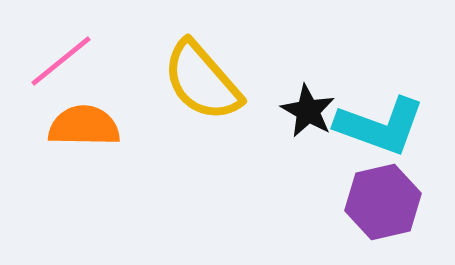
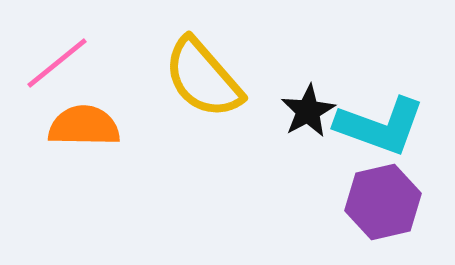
pink line: moved 4 px left, 2 px down
yellow semicircle: moved 1 px right, 3 px up
black star: rotated 14 degrees clockwise
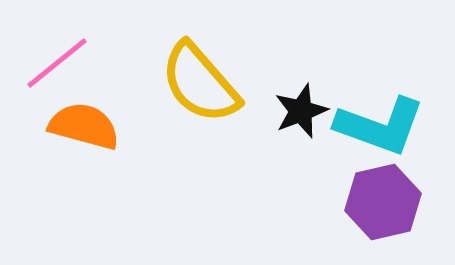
yellow semicircle: moved 3 px left, 5 px down
black star: moved 7 px left; rotated 8 degrees clockwise
orange semicircle: rotated 14 degrees clockwise
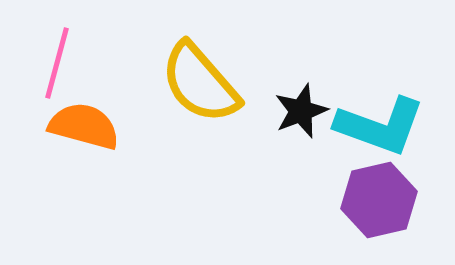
pink line: rotated 36 degrees counterclockwise
purple hexagon: moved 4 px left, 2 px up
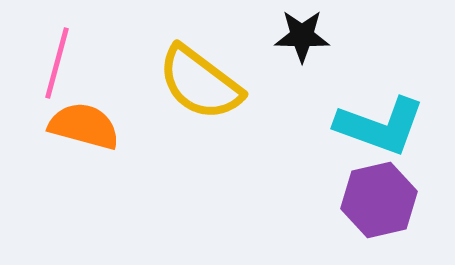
yellow semicircle: rotated 12 degrees counterclockwise
black star: moved 1 px right, 75 px up; rotated 22 degrees clockwise
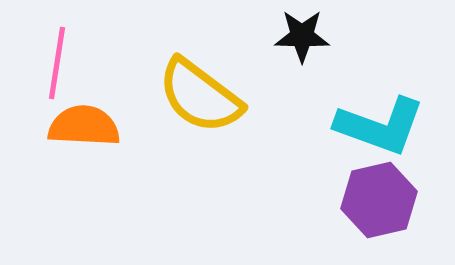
pink line: rotated 6 degrees counterclockwise
yellow semicircle: moved 13 px down
orange semicircle: rotated 12 degrees counterclockwise
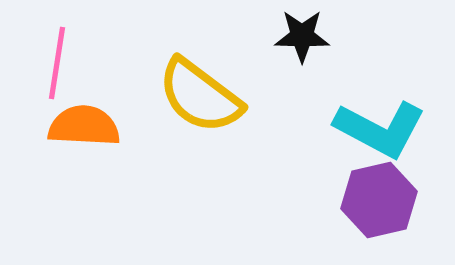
cyan L-shape: moved 3 px down; rotated 8 degrees clockwise
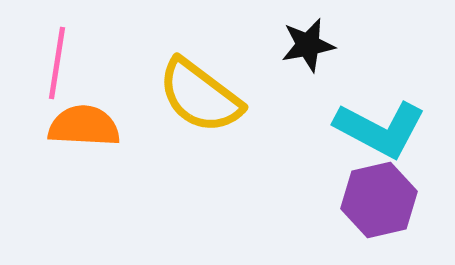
black star: moved 6 px right, 9 px down; rotated 12 degrees counterclockwise
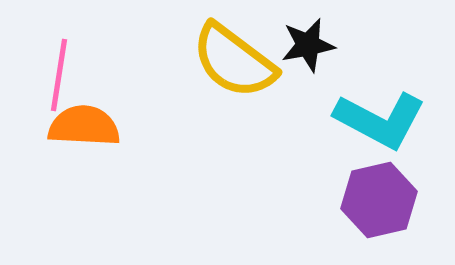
pink line: moved 2 px right, 12 px down
yellow semicircle: moved 34 px right, 35 px up
cyan L-shape: moved 9 px up
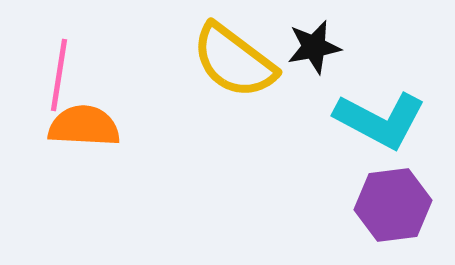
black star: moved 6 px right, 2 px down
purple hexagon: moved 14 px right, 5 px down; rotated 6 degrees clockwise
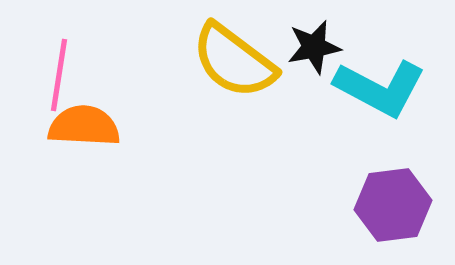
cyan L-shape: moved 32 px up
